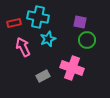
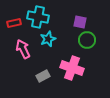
pink arrow: moved 2 px down
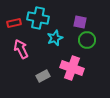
cyan cross: moved 1 px down
cyan star: moved 7 px right, 1 px up
pink arrow: moved 2 px left
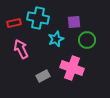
purple square: moved 6 px left; rotated 16 degrees counterclockwise
cyan star: moved 1 px right, 1 px down
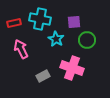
cyan cross: moved 2 px right, 1 px down
cyan star: rotated 21 degrees counterclockwise
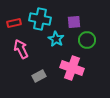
gray rectangle: moved 4 px left
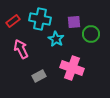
red rectangle: moved 1 px left, 2 px up; rotated 24 degrees counterclockwise
green circle: moved 4 px right, 6 px up
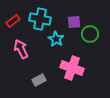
green circle: moved 1 px left
gray rectangle: moved 4 px down
